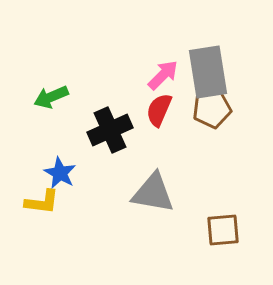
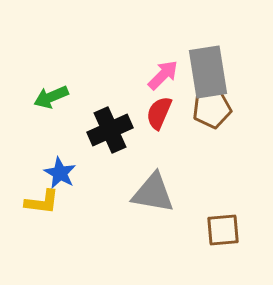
red semicircle: moved 3 px down
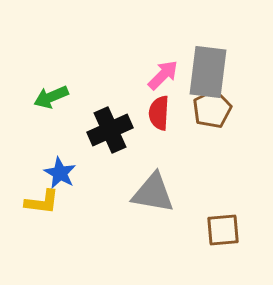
gray rectangle: rotated 16 degrees clockwise
brown pentagon: rotated 15 degrees counterclockwise
red semicircle: rotated 20 degrees counterclockwise
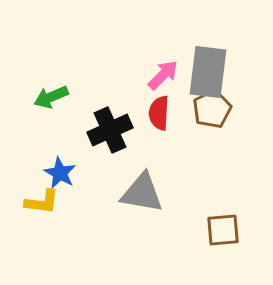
gray triangle: moved 11 px left
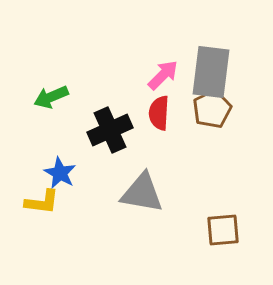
gray rectangle: moved 3 px right
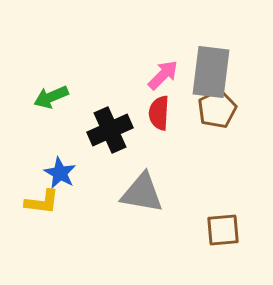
brown pentagon: moved 5 px right
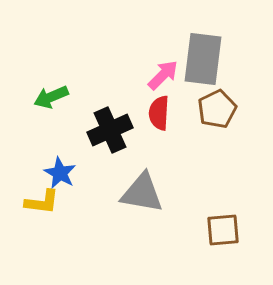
gray rectangle: moved 8 px left, 13 px up
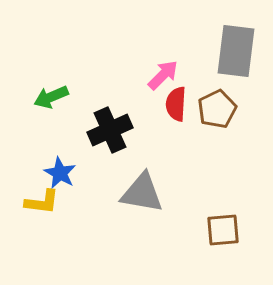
gray rectangle: moved 33 px right, 8 px up
red semicircle: moved 17 px right, 9 px up
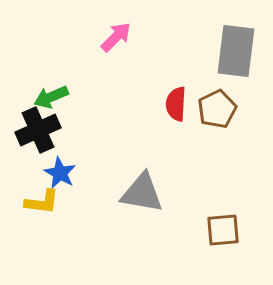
pink arrow: moved 47 px left, 38 px up
black cross: moved 72 px left
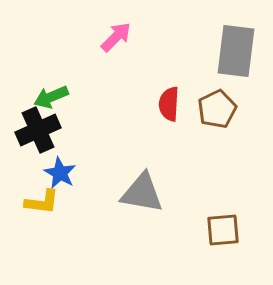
red semicircle: moved 7 px left
